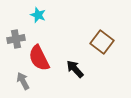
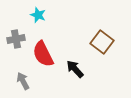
red semicircle: moved 4 px right, 4 px up
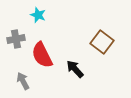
red semicircle: moved 1 px left, 1 px down
